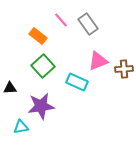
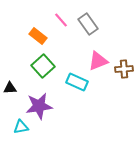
purple star: moved 2 px left
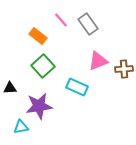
cyan rectangle: moved 5 px down
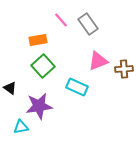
orange rectangle: moved 4 px down; rotated 48 degrees counterclockwise
black triangle: rotated 40 degrees clockwise
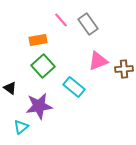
cyan rectangle: moved 3 px left; rotated 15 degrees clockwise
cyan triangle: rotated 28 degrees counterclockwise
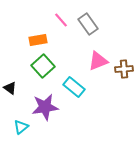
purple star: moved 6 px right, 1 px down
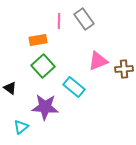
pink line: moved 2 px left, 1 px down; rotated 42 degrees clockwise
gray rectangle: moved 4 px left, 5 px up
purple star: rotated 12 degrees clockwise
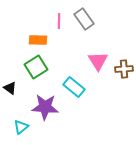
orange rectangle: rotated 12 degrees clockwise
pink triangle: rotated 40 degrees counterclockwise
green square: moved 7 px left, 1 px down; rotated 10 degrees clockwise
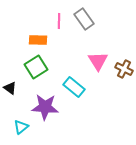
brown cross: rotated 30 degrees clockwise
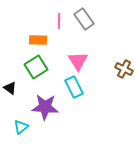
pink triangle: moved 20 px left
cyan rectangle: rotated 25 degrees clockwise
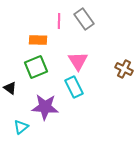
green square: rotated 10 degrees clockwise
